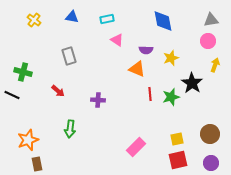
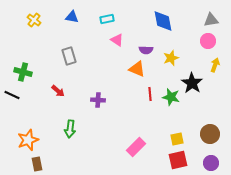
green star: rotated 30 degrees clockwise
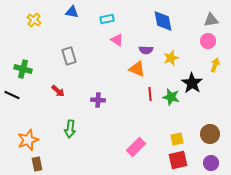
blue triangle: moved 5 px up
green cross: moved 3 px up
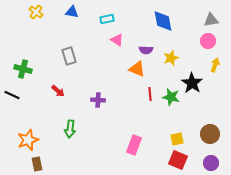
yellow cross: moved 2 px right, 8 px up
pink rectangle: moved 2 px left, 2 px up; rotated 24 degrees counterclockwise
red square: rotated 36 degrees clockwise
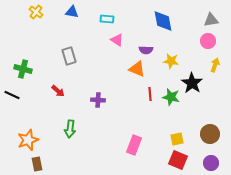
cyan rectangle: rotated 16 degrees clockwise
yellow star: moved 3 px down; rotated 28 degrees clockwise
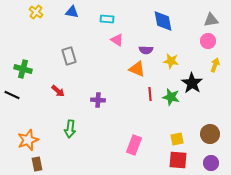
red square: rotated 18 degrees counterclockwise
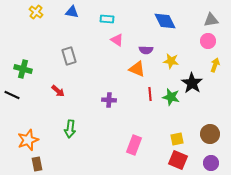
blue diamond: moved 2 px right; rotated 15 degrees counterclockwise
purple cross: moved 11 px right
red square: rotated 18 degrees clockwise
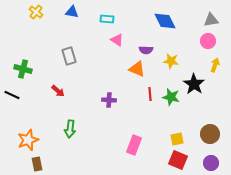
black star: moved 2 px right, 1 px down
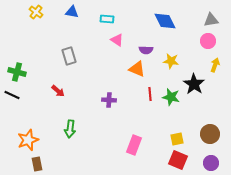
green cross: moved 6 px left, 3 px down
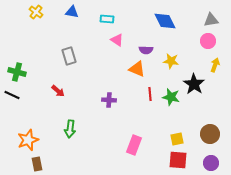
red square: rotated 18 degrees counterclockwise
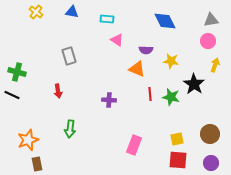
red arrow: rotated 40 degrees clockwise
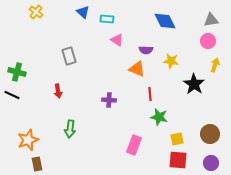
blue triangle: moved 11 px right; rotated 32 degrees clockwise
green star: moved 12 px left, 20 px down
